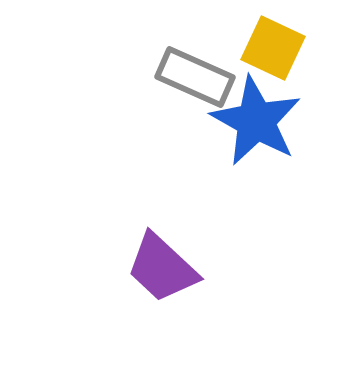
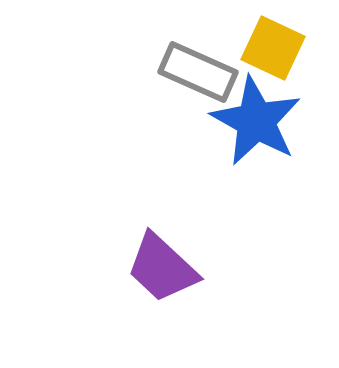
gray rectangle: moved 3 px right, 5 px up
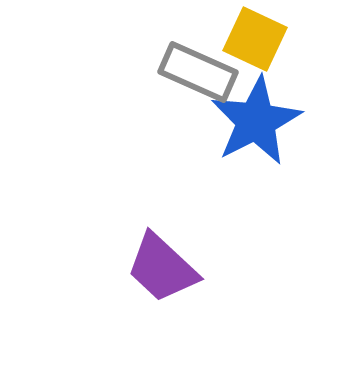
yellow square: moved 18 px left, 9 px up
blue star: rotated 16 degrees clockwise
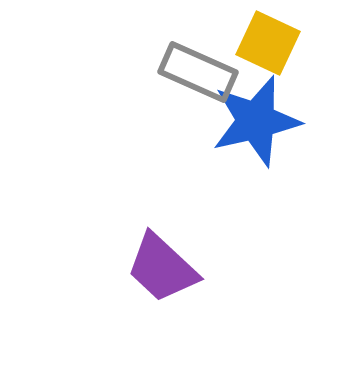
yellow square: moved 13 px right, 4 px down
blue star: rotated 14 degrees clockwise
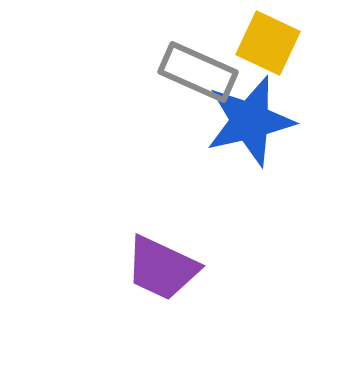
blue star: moved 6 px left
purple trapezoid: rotated 18 degrees counterclockwise
